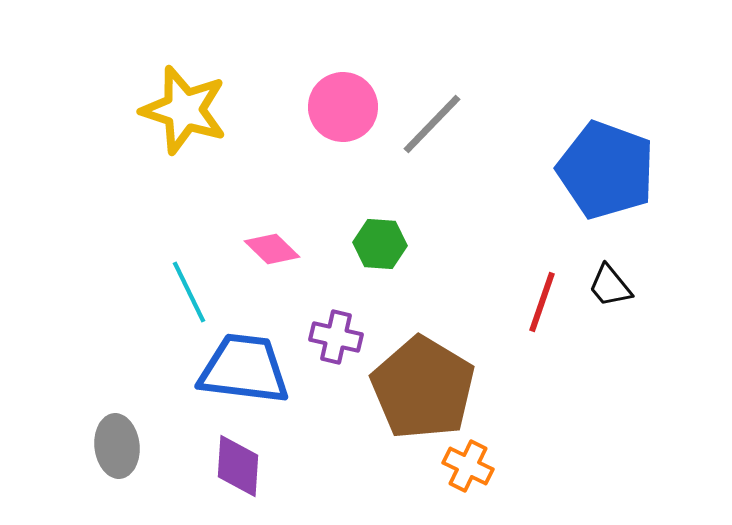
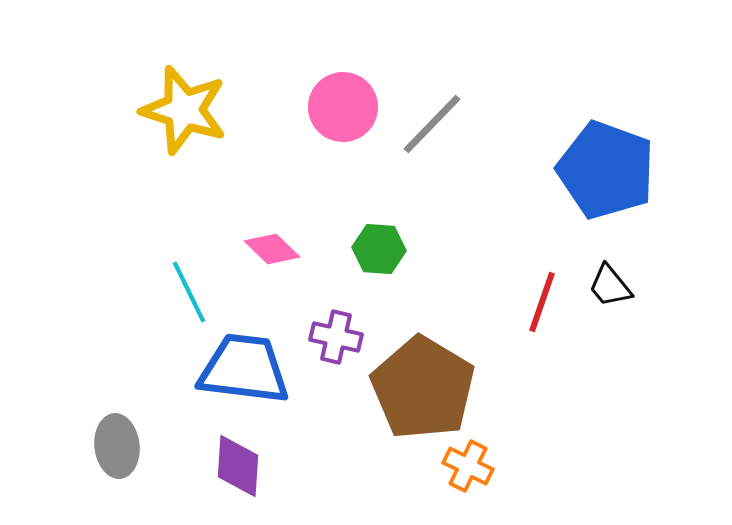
green hexagon: moved 1 px left, 5 px down
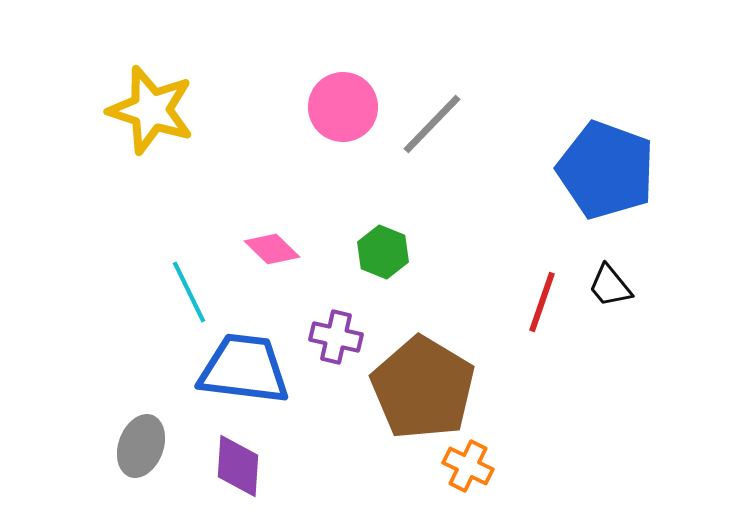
yellow star: moved 33 px left
green hexagon: moved 4 px right, 3 px down; rotated 18 degrees clockwise
gray ellipse: moved 24 px right; rotated 26 degrees clockwise
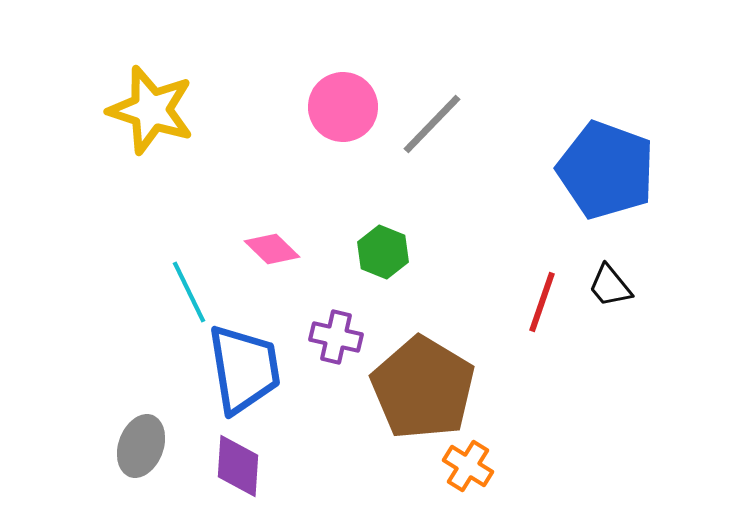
blue trapezoid: rotated 74 degrees clockwise
orange cross: rotated 6 degrees clockwise
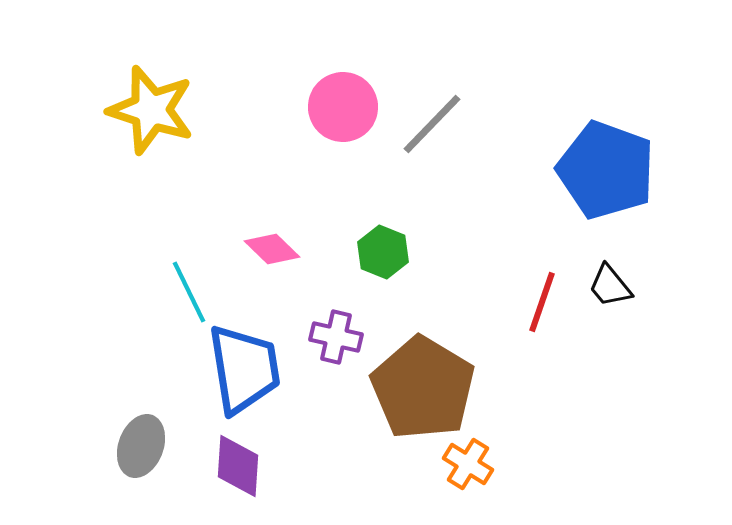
orange cross: moved 2 px up
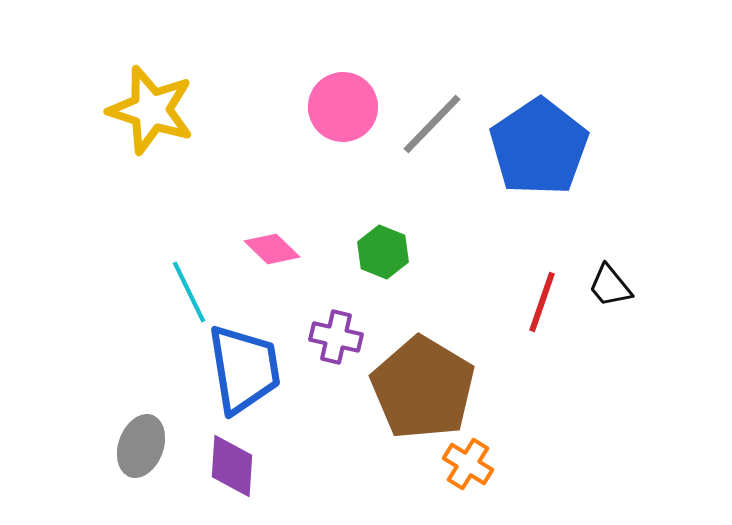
blue pentagon: moved 67 px left, 23 px up; rotated 18 degrees clockwise
purple diamond: moved 6 px left
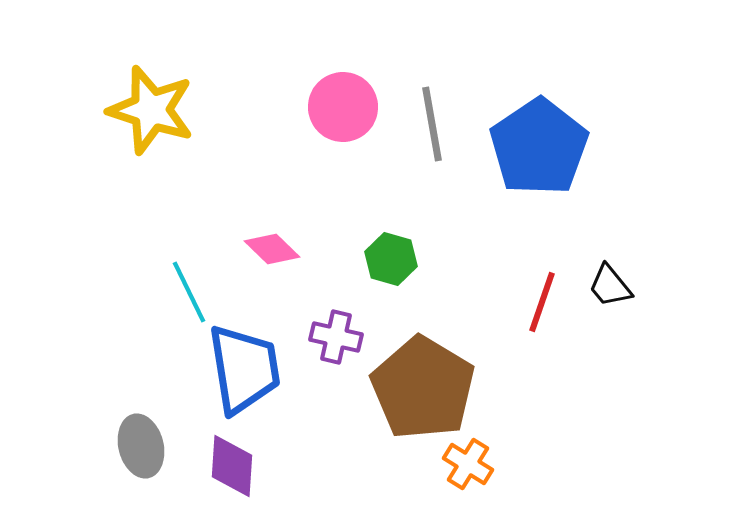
gray line: rotated 54 degrees counterclockwise
green hexagon: moved 8 px right, 7 px down; rotated 6 degrees counterclockwise
gray ellipse: rotated 34 degrees counterclockwise
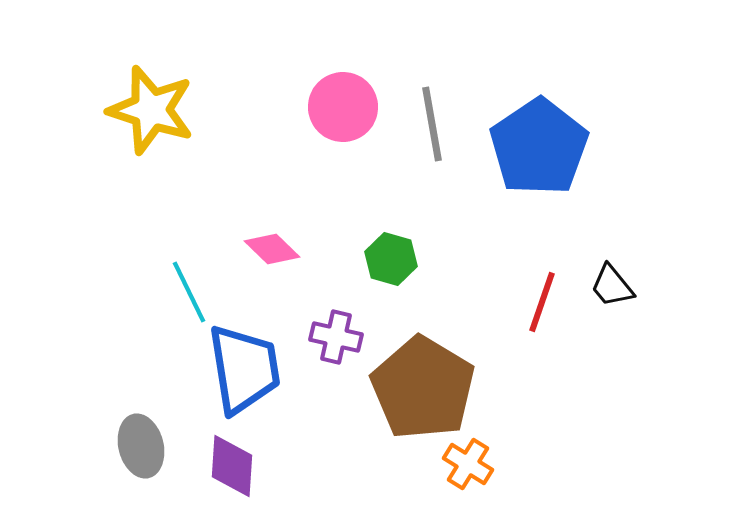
black trapezoid: moved 2 px right
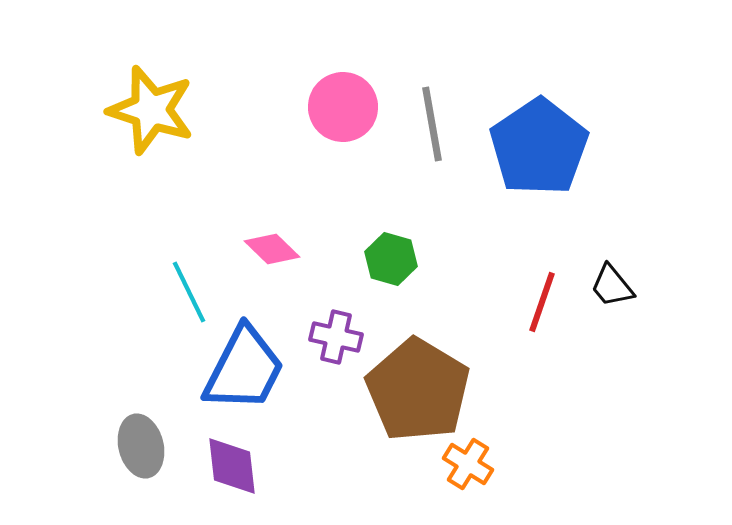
blue trapezoid: rotated 36 degrees clockwise
brown pentagon: moved 5 px left, 2 px down
purple diamond: rotated 10 degrees counterclockwise
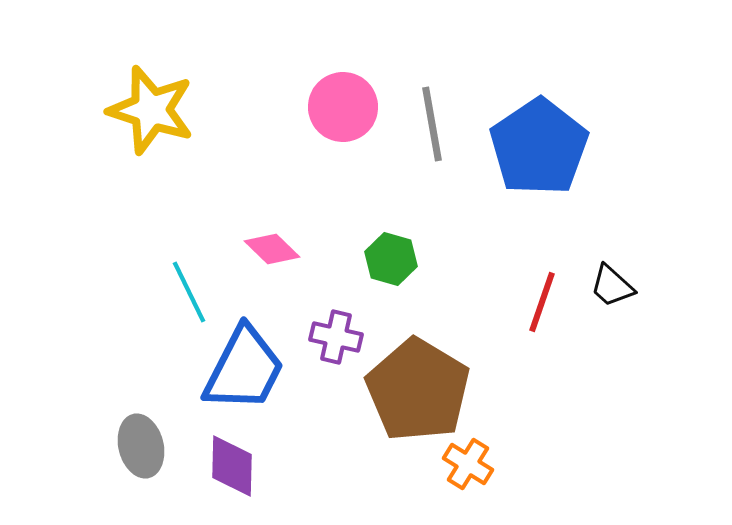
black trapezoid: rotated 9 degrees counterclockwise
purple diamond: rotated 8 degrees clockwise
